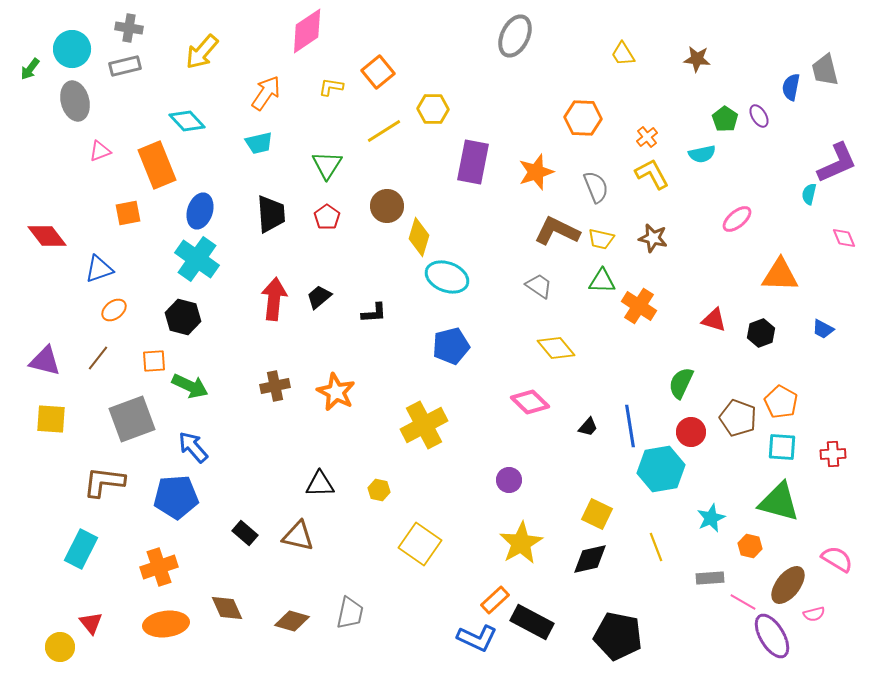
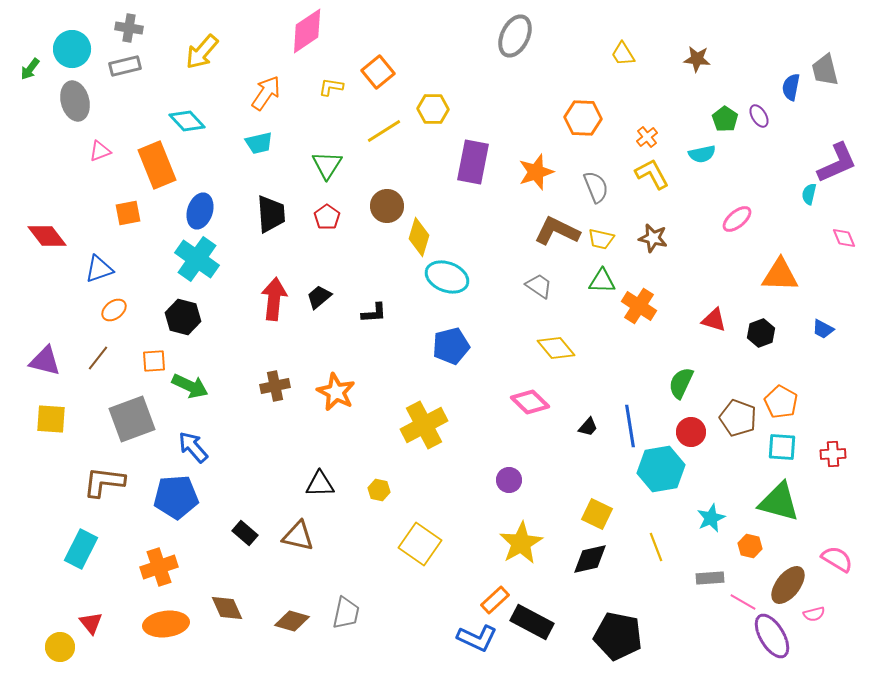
gray trapezoid at (350, 613): moved 4 px left
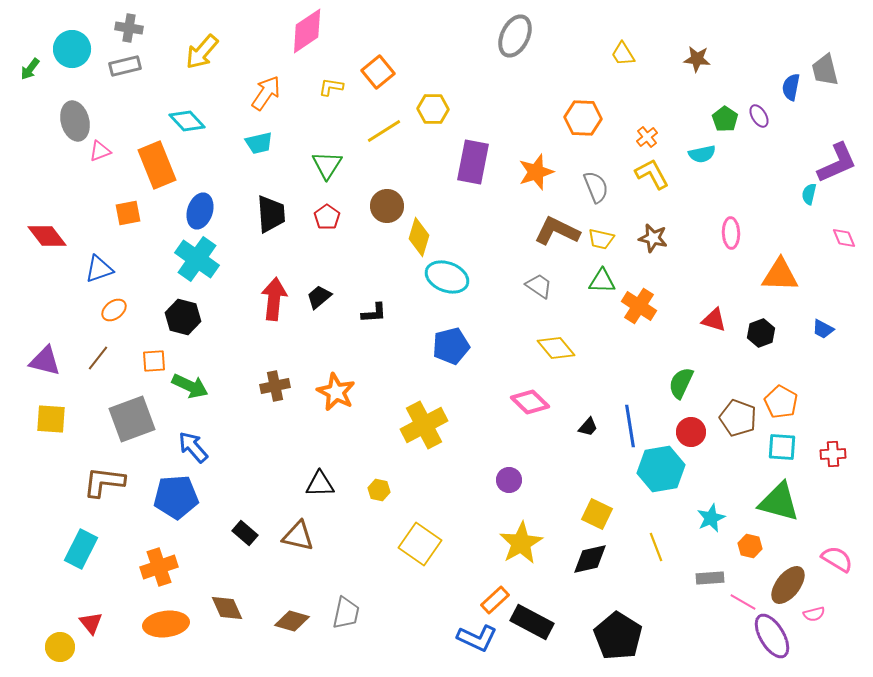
gray ellipse at (75, 101): moved 20 px down
pink ellipse at (737, 219): moved 6 px left, 14 px down; rotated 52 degrees counterclockwise
black pentagon at (618, 636): rotated 21 degrees clockwise
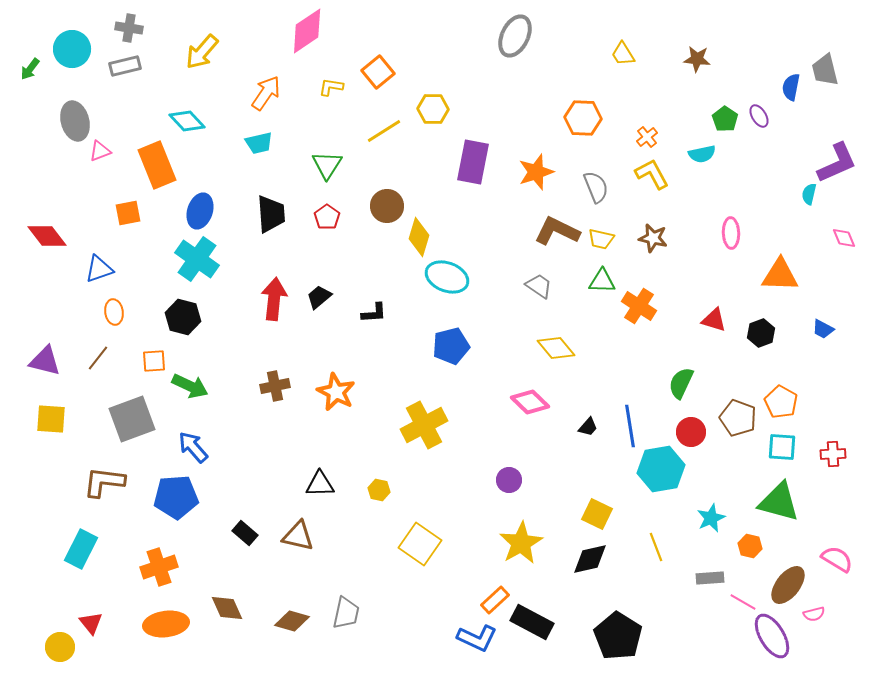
orange ellipse at (114, 310): moved 2 px down; rotated 60 degrees counterclockwise
